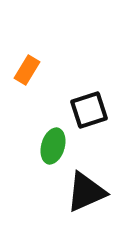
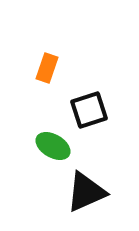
orange rectangle: moved 20 px right, 2 px up; rotated 12 degrees counterclockwise
green ellipse: rotated 76 degrees counterclockwise
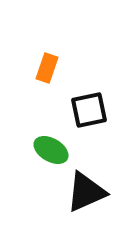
black square: rotated 6 degrees clockwise
green ellipse: moved 2 px left, 4 px down
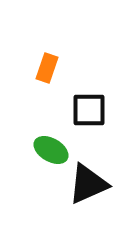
black square: rotated 12 degrees clockwise
black triangle: moved 2 px right, 8 px up
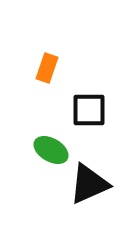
black triangle: moved 1 px right
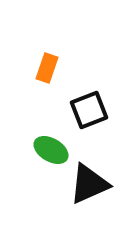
black square: rotated 21 degrees counterclockwise
